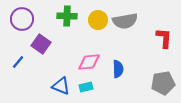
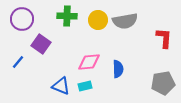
cyan rectangle: moved 1 px left, 1 px up
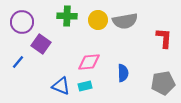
purple circle: moved 3 px down
blue semicircle: moved 5 px right, 4 px down
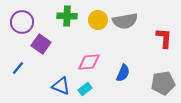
blue line: moved 6 px down
blue semicircle: rotated 24 degrees clockwise
cyan rectangle: moved 3 px down; rotated 24 degrees counterclockwise
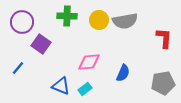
yellow circle: moved 1 px right
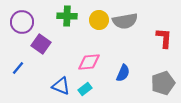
gray pentagon: rotated 10 degrees counterclockwise
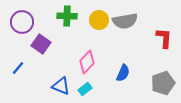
pink diamond: moved 2 px left; rotated 40 degrees counterclockwise
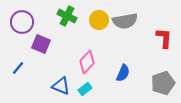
green cross: rotated 24 degrees clockwise
purple square: rotated 12 degrees counterclockwise
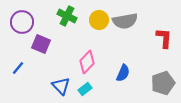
blue triangle: rotated 24 degrees clockwise
